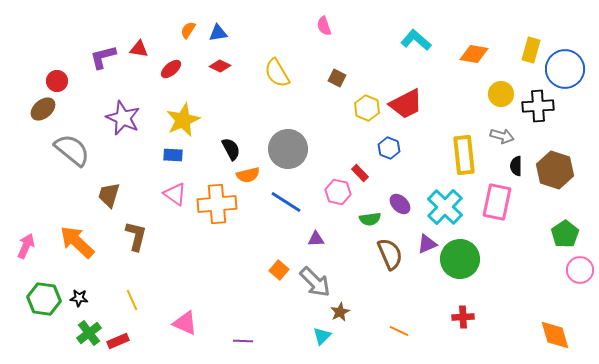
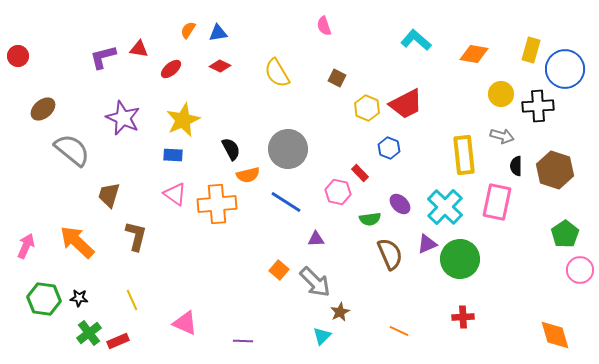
red circle at (57, 81): moved 39 px left, 25 px up
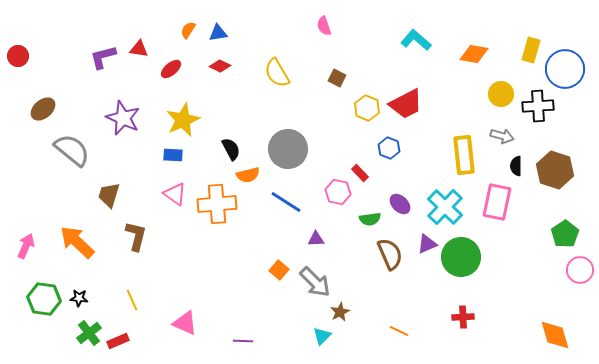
green circle at (460, 259): moved 1 px right, 2 px up
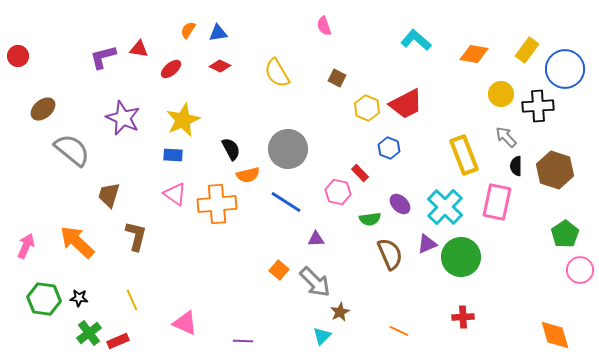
yellow rectangle at (531, 50): moved 4 px left; rotated 20 degrees clockwise
gray arrow at (502, 136): moved 4 px right, 1 px down; rotated 150 degrees counterclockwise
yellow rectangle at (464, 155): rotated 15 degrees counterclockwise
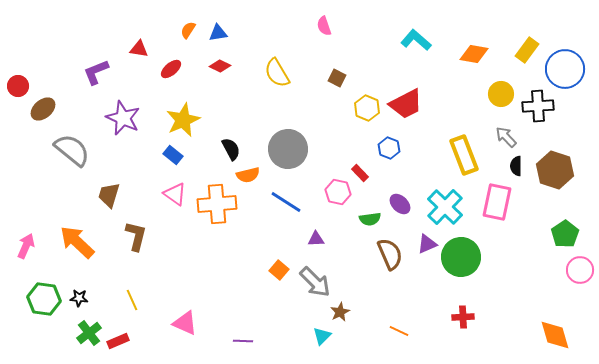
red circle at (18, 56): moved 30 px down
purple L-shape at (103, 57): moved 7 px left, 15 px down; rotated 8 degrees counterclockwise
blue rectangle at (173, 155): rotated 36 degrees clockwise
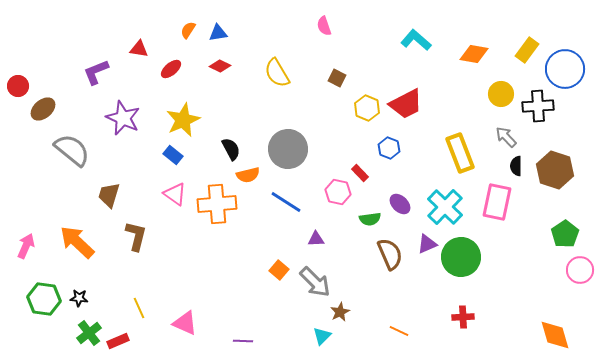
yellow rectangle at (464, 155): moved 4 px left, 2 px up
yellow line at (132, 300): moved 7 px right, 8 px down
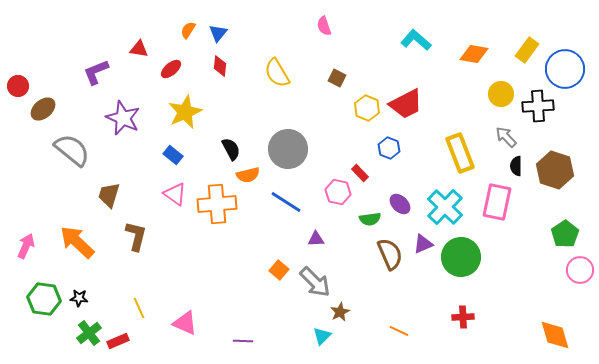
blue triangle at (218, 33): rotated 42 degrees counterclockwise
red diamond at (220, 66): rotated 70 degrees clockwise
yellow star at (183, 120): moved 2 px right, 8 px up
purple triangle at (427, 244): moved 4 px left
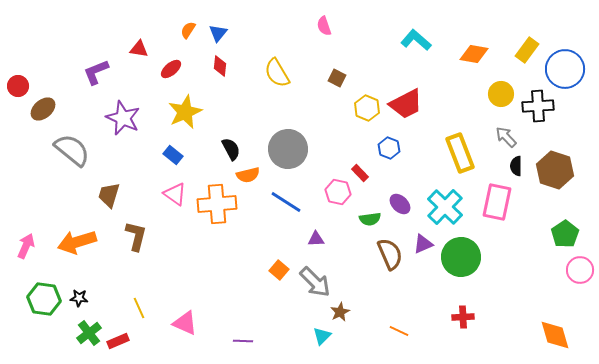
orange arrow at (77, 242): rotated 60 degrees counterclockwise
